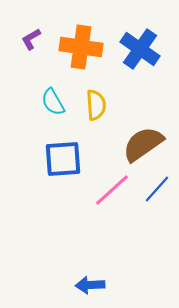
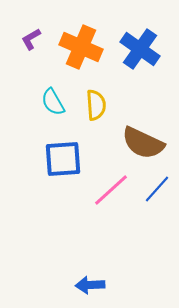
orange cross: rotated 15 degrees clockwise
brown semicircle: moved 1 px up; rotated 120 degrees counterclockwise
pink line: moved 1 px left
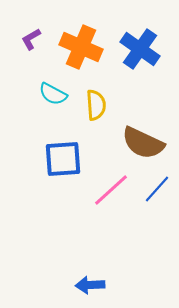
cyan semicircle: moved 8 px up; rotated 32 degrees counterclockwise
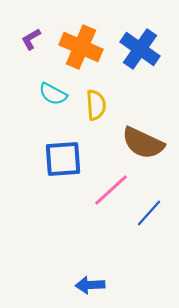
blue line: moved 8 px left, 24 px down
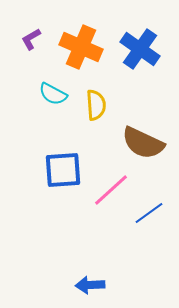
blue square: moved 11 px down
blue line: rotated 12 degrees clockwise
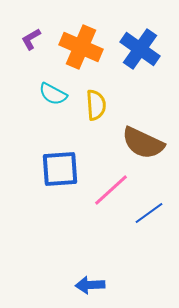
blue square: moved 3 px left, 1 px up
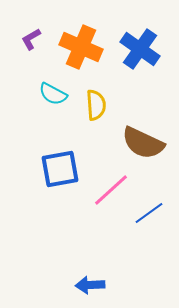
blue square: rotated 6 degrees counterclockwise
